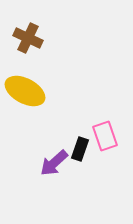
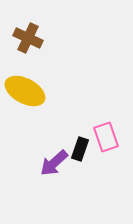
pink rectangle: moved 1 px right, 1 px down
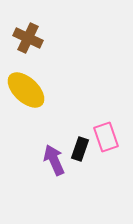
yellow ellipse: moved 1 px right, 1 px up; rotated 15 degrees clockwise
purple arrow: moved 3 px up; rotated 108 degrees clockwise
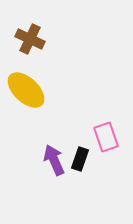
brown cross: moved 2 px right, 1 px down
black rectangle: moved 10 px down
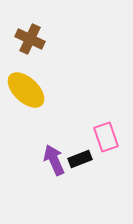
black rectangle: rotated 50 degrees clockwise
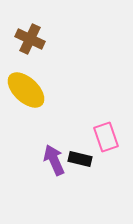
black rectangle: rotated 35 degrees clockwise
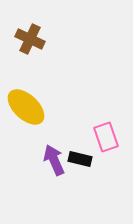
yellow ellipse: moved 17 px down
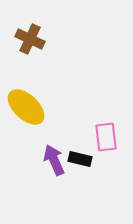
pink rectangle: rotated 12 degrees clockwise
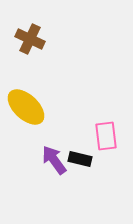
pink rectangle: moved 1 px up
purple arrow: rotated 12 degrees counterclockwise
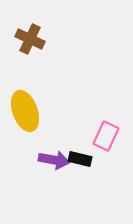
yellow ellipse: moved 1 px left, 4 px down; rotated 27 degrees clockwise
pink rectangle: rotated 32 degrees clockwise
purple arrow: rotated 136 degrees clockwise
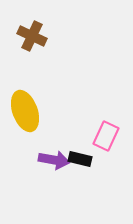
brown cross: moved 2 px right, 3 px up
